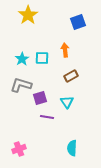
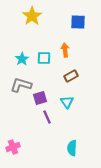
yellow star: moved 4 px right, 1 px down
blue square: rotated 21 degrees clockwise
cyan square: moved 2 px right
purple line: rotated 56 degrees clockwise
pink cross: moved 6 px left, 2 px up
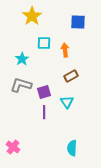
cyan square: moved 15 px up
purple square: moved 4 px right, 6 px up
purple line: moved 3 px left, 5 px up; rotated 24 degrees clockwise
pink cross: rotated 32 degrees counterclockwise
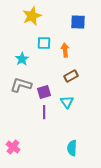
yellow star: rotated 12 degrees clockwise
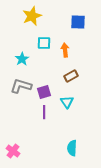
gray L-shape: moved 1 px down
pink cross: moved 4 px down
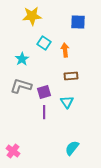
yellow star: rotated 18 degrees clockwise
cyan square: rotated 32 degrees clockwise
brown rectangle: rotated 24 degrees clockwise
cyan semicircle: rotated 35 degrees clockwise
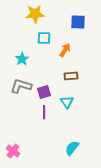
yellow star: moved 3 px right, 2 px up
cyan square: moved 5 px up; rotated 32 degrees counterclockwise
orange arrow: rotated 40 degrees clockwise
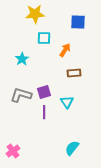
brown rectangle: moved 3 px right, 3 px up
gray L-shape: moved 9 px down
pink cross: rotated 16 degrees clockwise
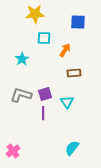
purple square: moved 1 px right, 2 px down
purple line: moved 1 px left, 1 px down
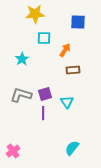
brown rectangle: moved 1 px left, 3 px up
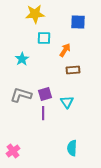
cyan semicircle: rotated 35 degrees counterclockwise
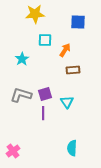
cyan square: moved 1 px right, 2 px down
